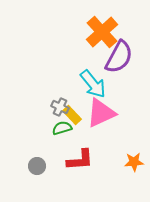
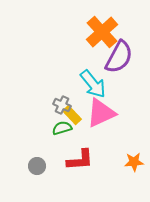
gray cross: moved 2 px right, 2 px up
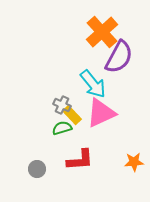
gray circle: moved 3 px down
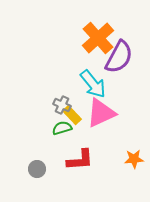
orange cross: moved 4 px left, 6 px down
orange star: moved 3 px up
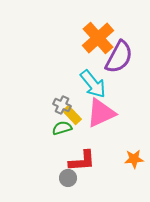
red L-shape: moved 2 px right, 1 px down
gray circle: moved 31 px right, 9 px down
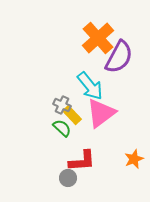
cyan arrow: moved 3 px left, 2 px down
pink triangle: rotated 12 degrees counterclockwise
green semicircle: rotated 60 degrees clockwise
orange star: rotated 18 degrees counterclockwise
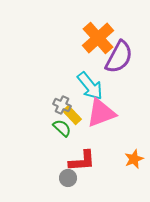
pink triangle: rotated 16 degrees clockwise
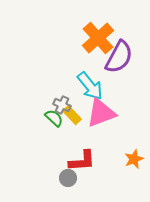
green semicircle: moved 8 px left, 10 px up
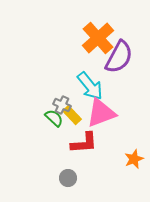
red L-shape: moved 2 px right, 18 px up
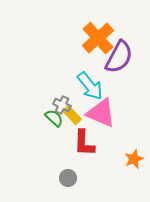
pink triangle: rotated 44 degrees clockwise
red L-shape: rotated 96 degrees clockwise
